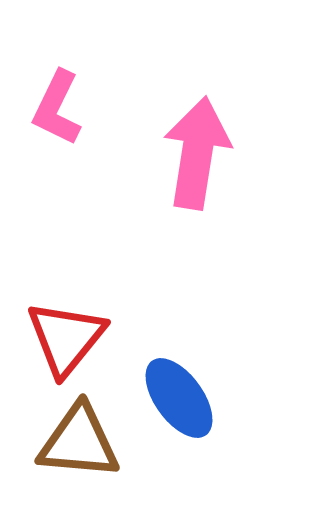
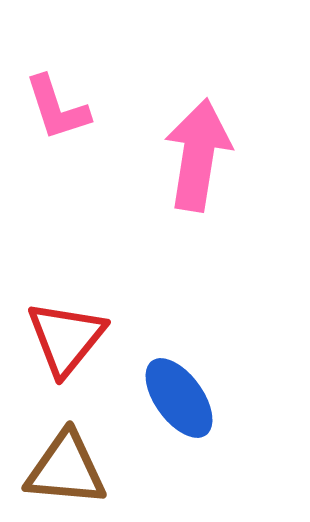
pink L-shape: rotated 44 degrees counterclockwise
pink arrow: moved 1 px right, 2 px down
brown triangle: moved 13 px left, 27 px down
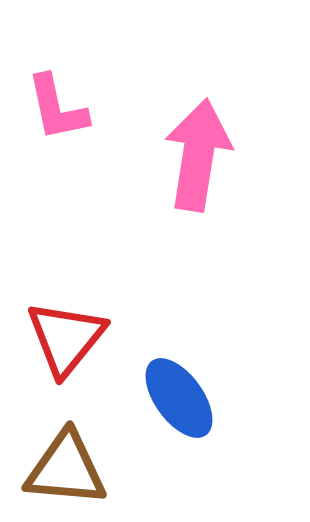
pink L-shape: rotated 6 degrees clockwise
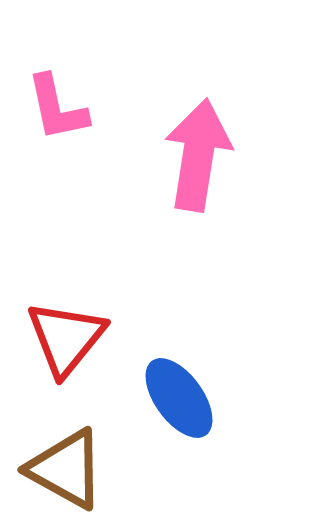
brown triangle: rotated 24 degrees clockwise
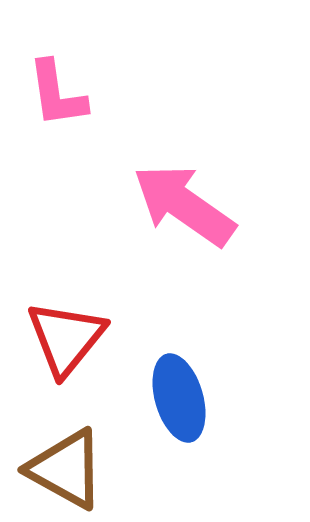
pink L-shape: moved 14 px up; rotated 4 degrees clockwise
pink arrow: moved 14 px left, 50 px down; rotated 64 degrees counterclockwise
blue ellipse: rotated 20 degrees clockwise
